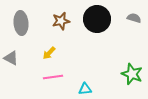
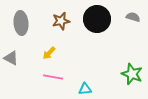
gray semicircle: moved 1 px left, 1 px up
pink line: rotated 18 degrees clockwise
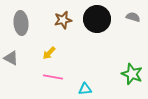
brown star: moved 2 px right, 1 px up
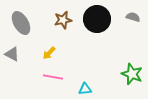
gray ellipse: rotated 25 degrees counterclockwise
gray triangle: moved 1 px right, 4 px up
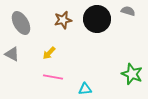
gray semicircle: moved 5 px left, 6 px up
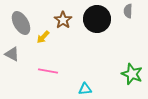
gray semicircle: rotated 104 degrees counterclockwise
brown star: rotated 24 degrees counterclockwise
yellow arrow: moved 6 px left, 16 px up
pink line: moved 5 px left, 6 px up
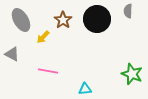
gray ellipse: moved 3 px up
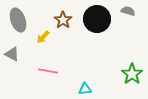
gray semicircle: rotated 104 degrees clockwise
gray ellipse: moved 3 px left; rotated 10 degrees clockwise
green star: rotated 15 degrees clockwise
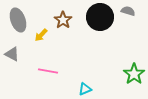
black circle: moved 3 px right, 2 px up
yellow arrow: moved 2 px left, 2 px up
green star: moved 2 px right
cyan triangle: rotated 16 degrees counterclockwise
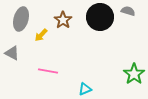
gray ellipse: moved 3 px right, 1 px up; rotated 35 degrees clockwise
gray triangle: moved 1 px up
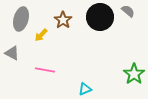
gray semicircle: rotated 24 degrees clockwise
pink line: moved 3 px left, 1 px up
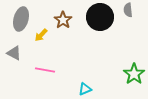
gray semicircle: moved 1 px up; rotated 136 degrees counterclockwise
gray triangle: moved 2 px right
